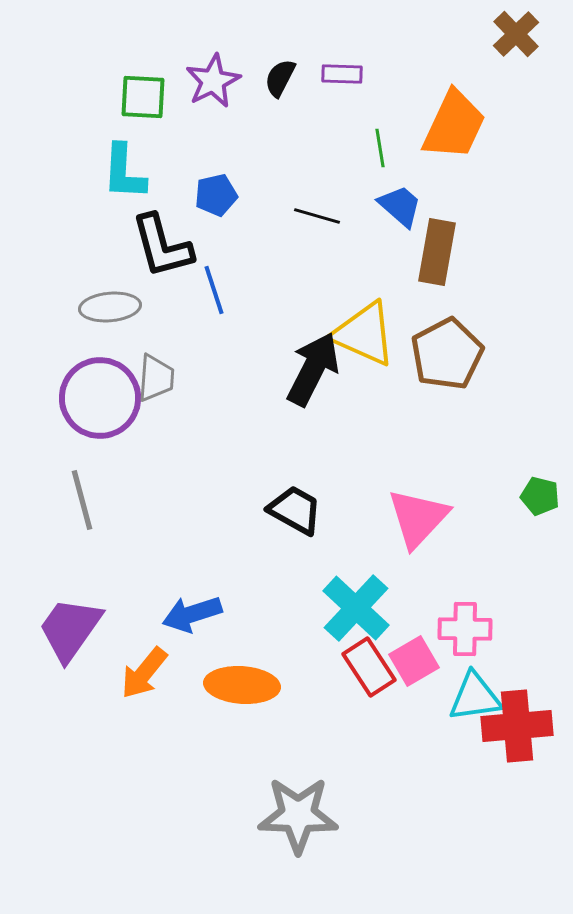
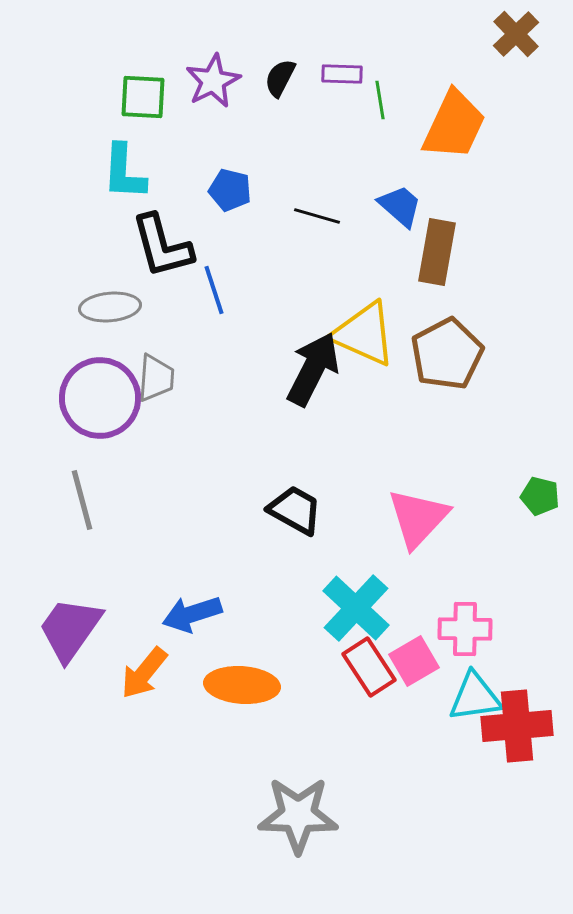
green line: moved 48 px up
blue pentagon: moved 14 px right, 5 px up; rotated 27 degrees clockwise
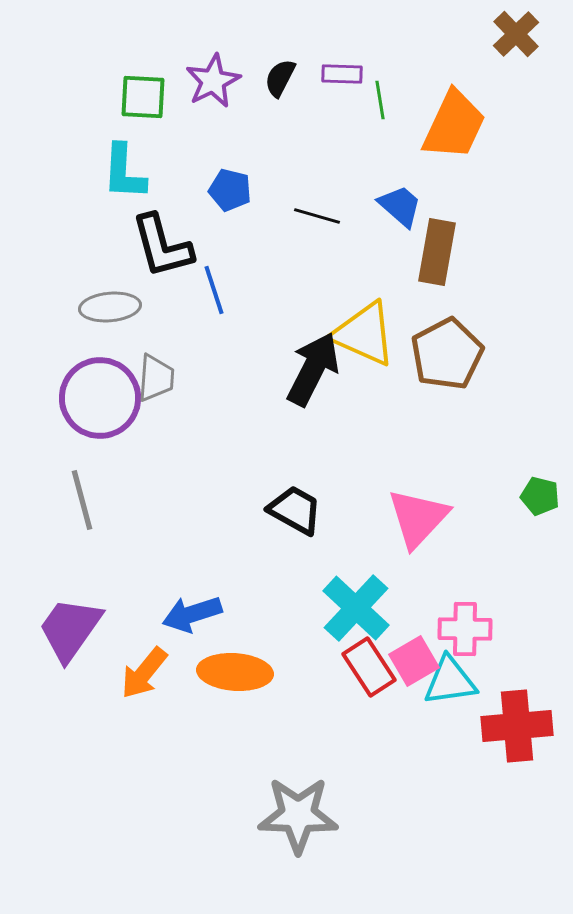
orange ellipse: moved 7 px left, 13 px up
cyan triangle: moved 25 px left, 16 px up
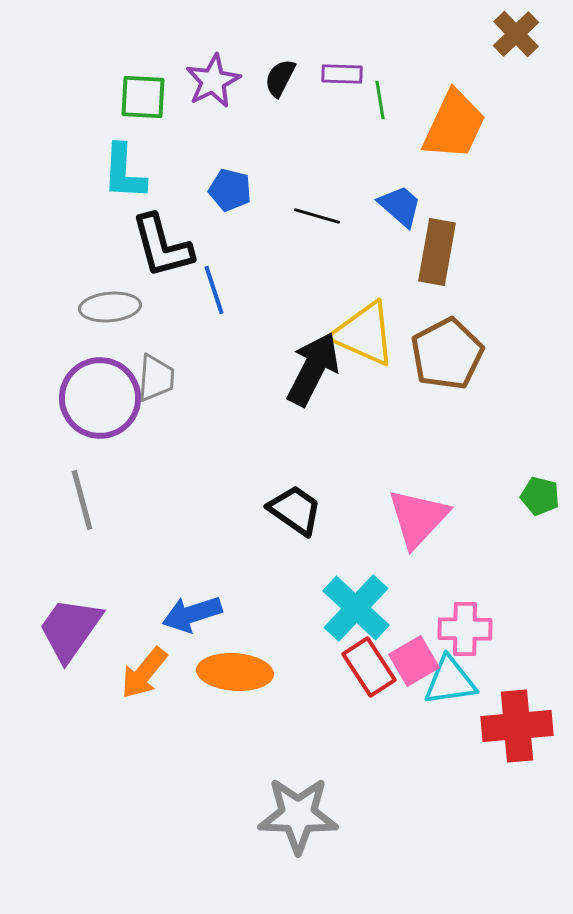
black trapezoid: rotated 6 degrees clockwise
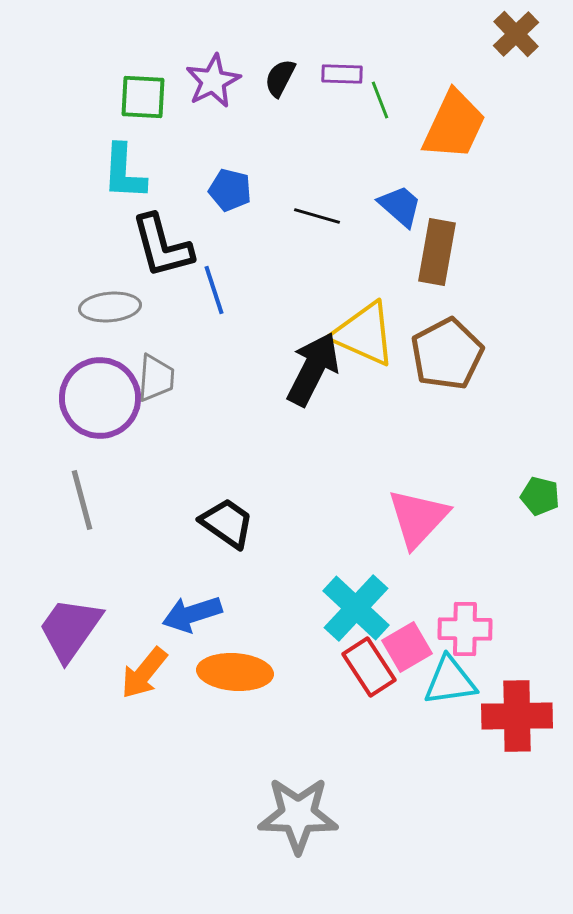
green line: rotated 12 degrees counterclockwise
black trapezoid: moved 68 px left, 13 px down
pink square: moved 7 px left, 14 px up
red cross: moved 10 px up; rotated 4 degrees clockwise
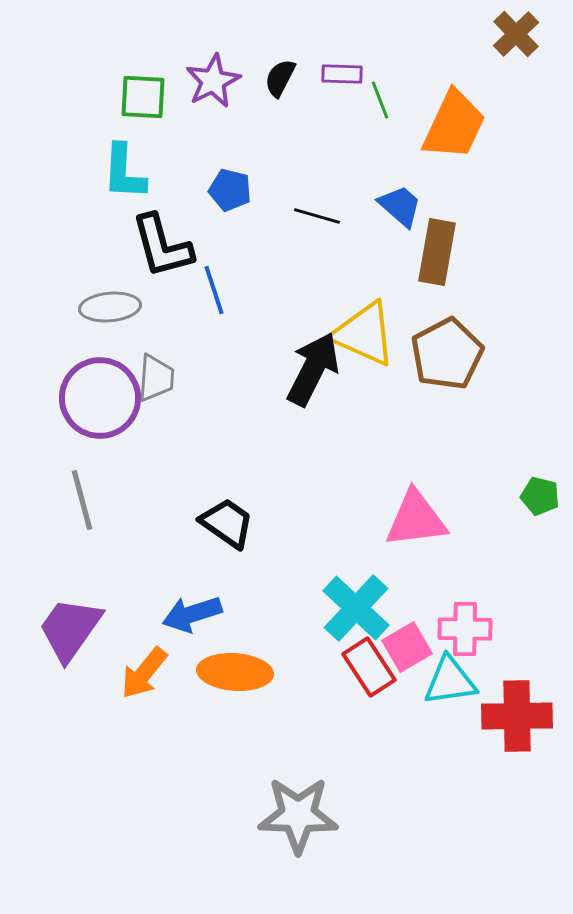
pink triangle: moved 2 px left, 1 px down; rotated 40 degrees clockwise
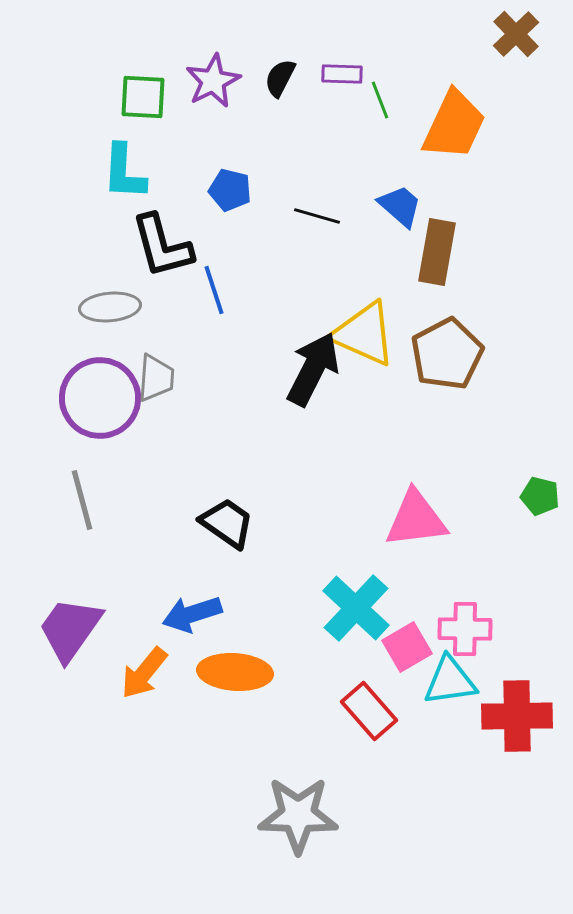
red rectangle: moved 44 px down; rotated 8 degrees counterclockwise
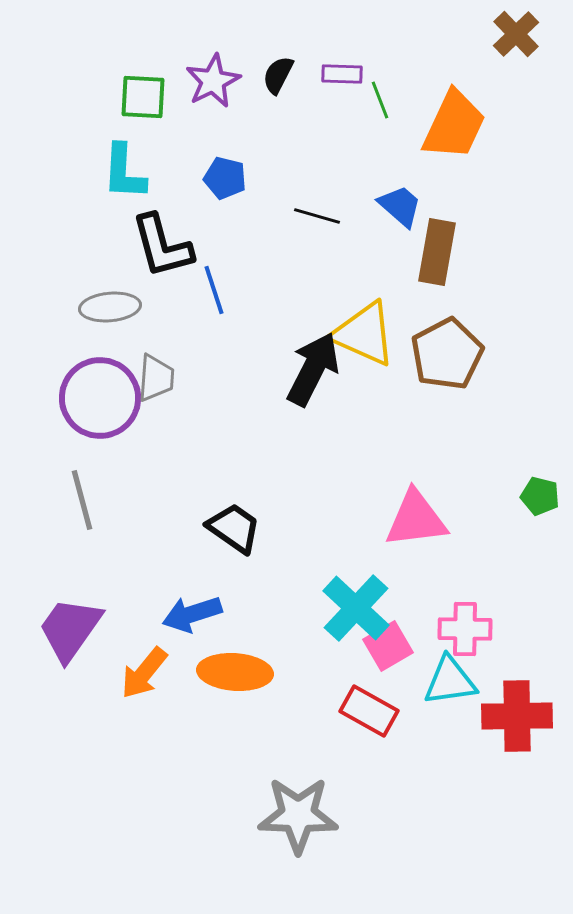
black semicircle: moved 2 px left, 3 px up
blue pentagon: moved 5 px left, 12 px up
black trapezoid: moved 7 px right, 5 px down
pink square: moved 19 px left, 1 px up
red rectangle: rotated 20 degrees counterclockwise
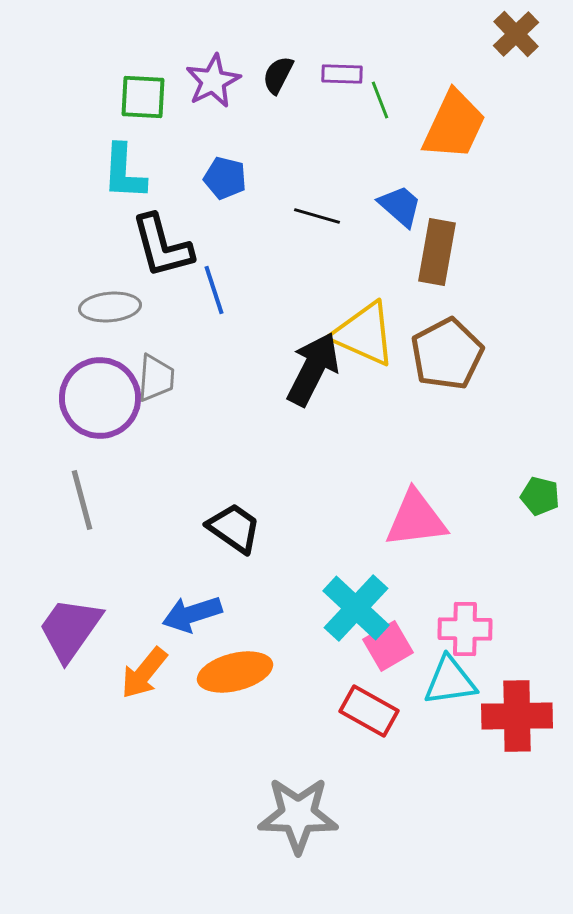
orange ellipse: rotated 18 degrees counterclockwise
